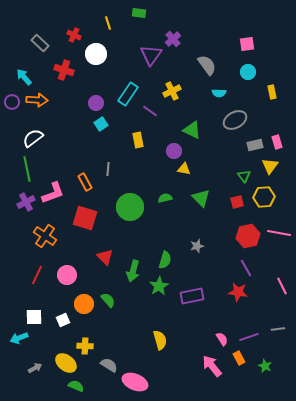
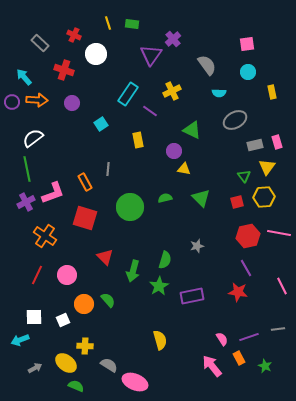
green rectangle at (139, 13): moved 7 px left, 11 px down
purple circle at (96, 103): moved 24 px left
yellow triangle at (270, 166): moved 3 px left, 1 px down
cyan arrow at (19, 338): moved 1 px right, 2 px down
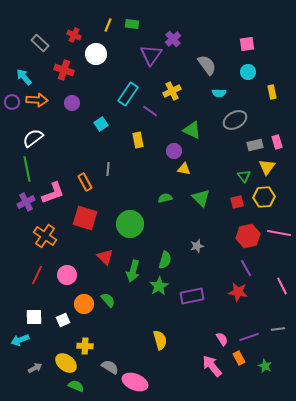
yellow line at (108, 23): moved 2 px down; rotated 40 degrees clockwise
green circle at (130, 207): moved 17 px down
gray semicircle at (109, 365): moved 1 px right, 2 px down
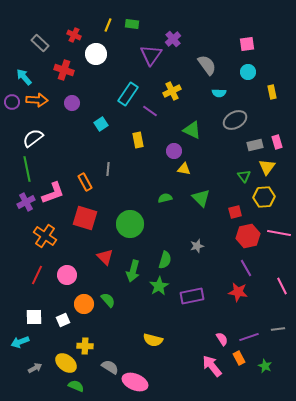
red square at (237, 202): moved 2 px left, 10 px down
cyan arrow at (20, 340): moved 2 px down
yellow semicircle at (160, 340): moved 7 px left; rotated 120 degrees clockwise
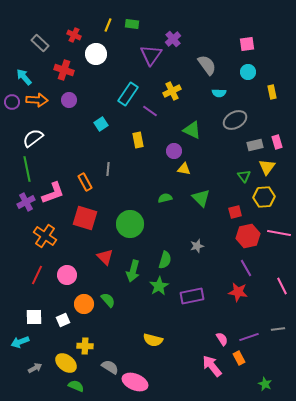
purple circle at (72, 103): moved 3 px left, 3 px up
green star at (265, 366): moved 18 px down
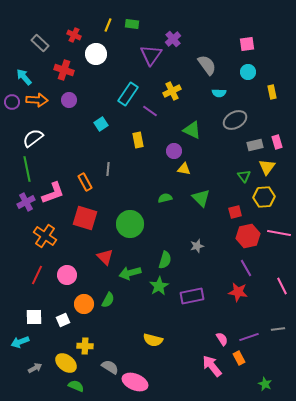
green arrow at (133, 271): moved 3 px left, 2 px down; rotated 60 degrees clockwise
green semicircle at (108, 300): rotated 70 degrees clockwise
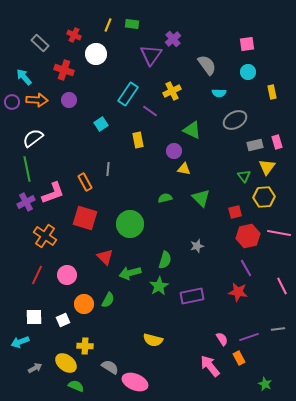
pink arrow at (212, 366): moved 2 px left
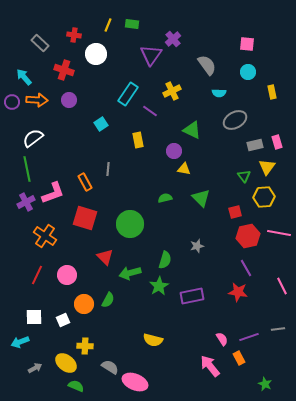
red cross at (74, 35): rotated 16 degrees counterclockwise
pink square at (247, 44): rotated 14 degrees clockwise
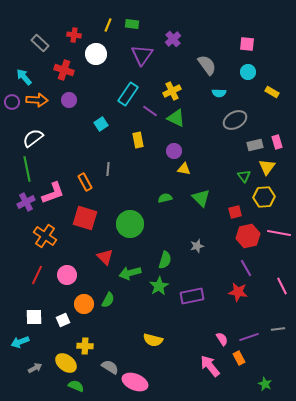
purple triangle at (151, 55): moved 9 px left
yellow rectangle at (272, 92): rotated 48 degrees counterclockwise
green triangle at (192, 130): moved 16 px left, 12 px up
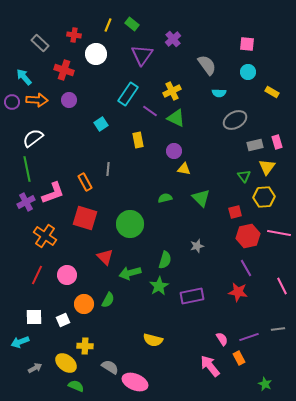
green rectangle at (132, 24): rotated 32 degrees clockwise
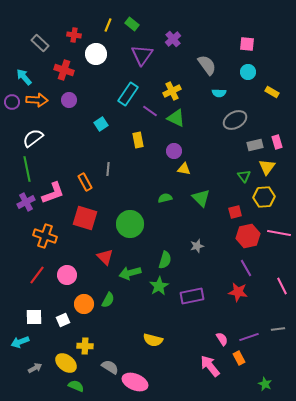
orange cross at (45, 236): rotated 15 degrees counterclockwise
red line at (37, 275): rotated 12 degrees clockwise
